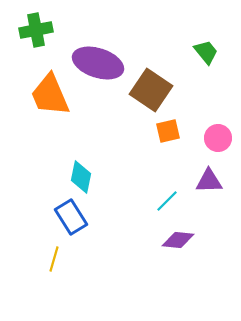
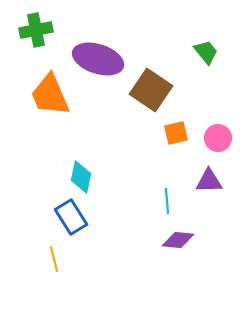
purple ellipse: moved 4 px up
orange square: moved 8 px right, 2 px down
cyan line: rotated 50 degrees counterclockwise
yellow line: rotated 30 degrees counterclockwise
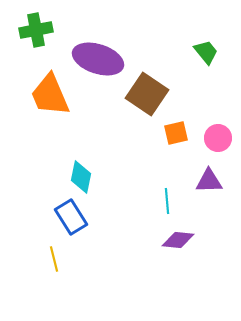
brown square: moved 4 px left, 4 px down
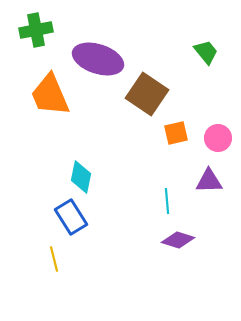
purple diamond: rotated 12 degrees clockwise
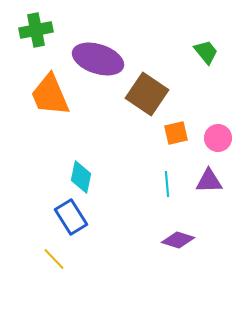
cyan line: moved 17 px up
yellow line: rotated 30 degrees counterclockwise
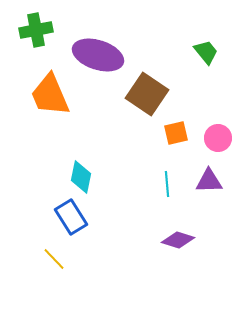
purple ellipse: moved 4 px up
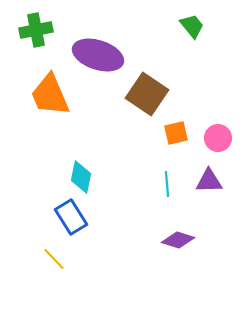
green trapezoid: moved 14 px left, 26 px up
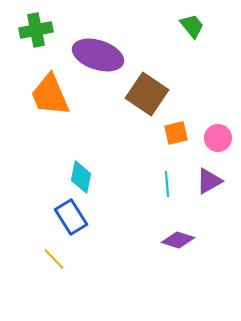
purple triangle: rotated 28 degrees counterclockwise
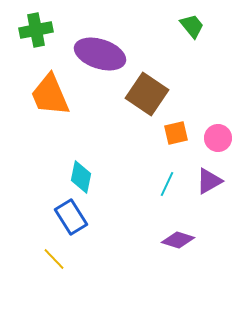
purple ellipse: moved 2 px right, 1 px up
cyan line: rotated 30 degrees clockwise
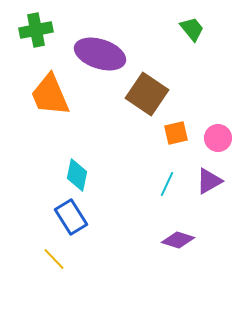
green trapezoid: moved 3 px down
cyan diamond: moved 4 px left, 2 px up
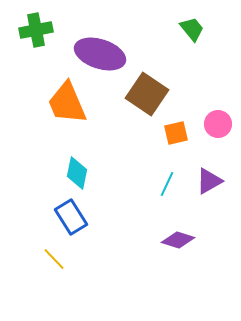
orange trapezoid: moved 17 px right, 8 px down
pink circle: moved 14 px up
cyan diamond: moved 2 px up
